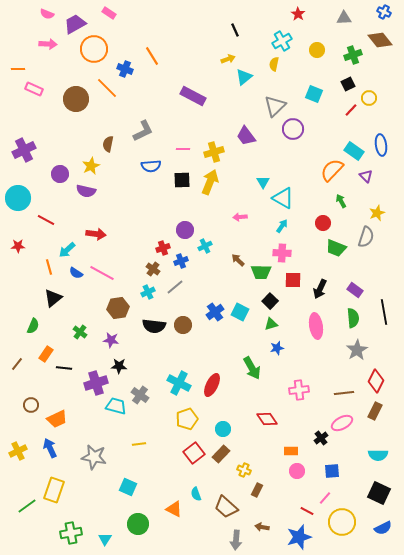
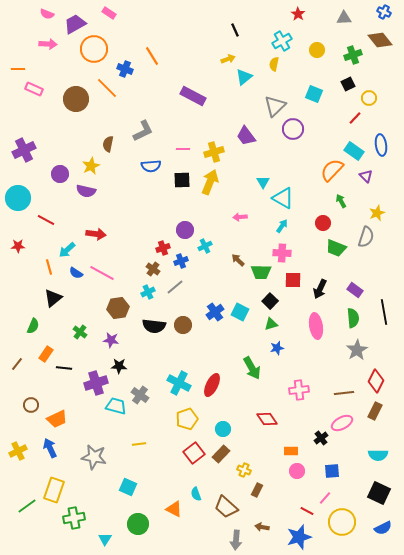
red line at (351, 110): moved 4 px right, 8 px down
green cross at (71, 533): moved 3 px right, 15 px up
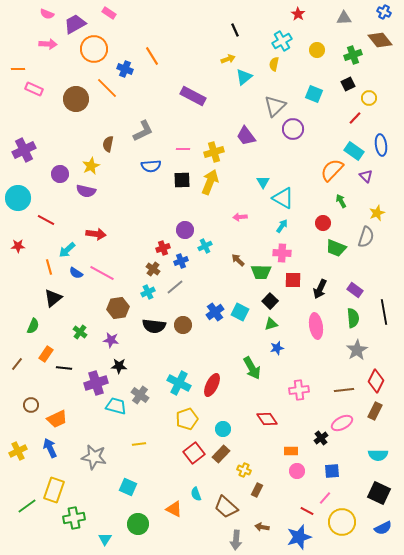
brown line at (344, 393): moved 3 px up
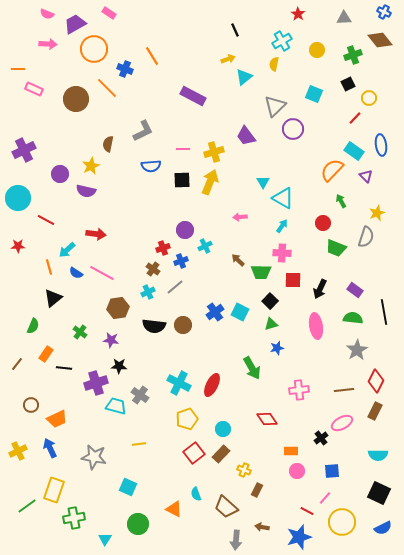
green semicircle at (353, 318): rotated 78 degrees counterclockwise
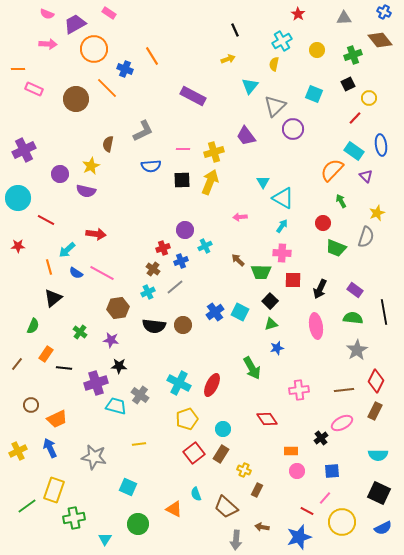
cyan triangle at (244, 77): moved 6 px right, 9 px down; rotated 12 degrees counterclockwise
brown rectangle at (221, 454): rotated 12 degrees counterclockwise
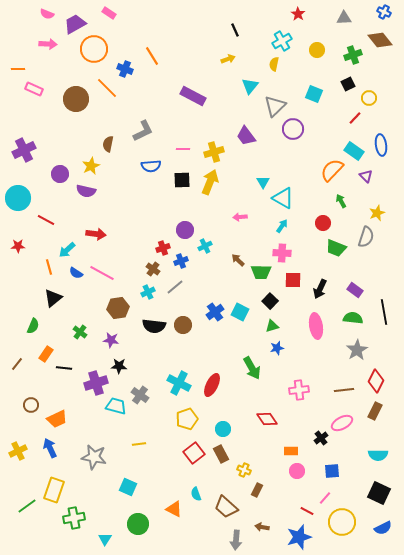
green triangle at (271, 324): moved 1 px right, 2 px down
brown rectangle at (221, 454): rotated 60 degrees counterclockwise
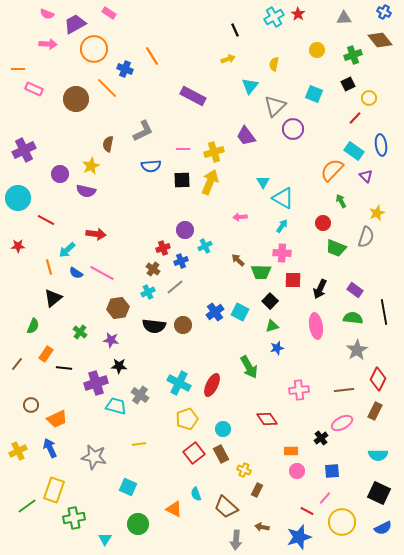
cyan cross at (282, 41): moved 8 px left, 24 px up
green arrow at (252, 368): moved 3 px left, 1 px up
red diamond at (376, 381): moved 2 px right, 2 px up
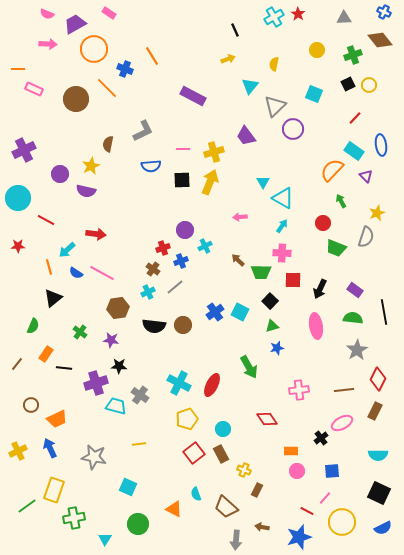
yellow circle at (369, 98): moved 13 px up
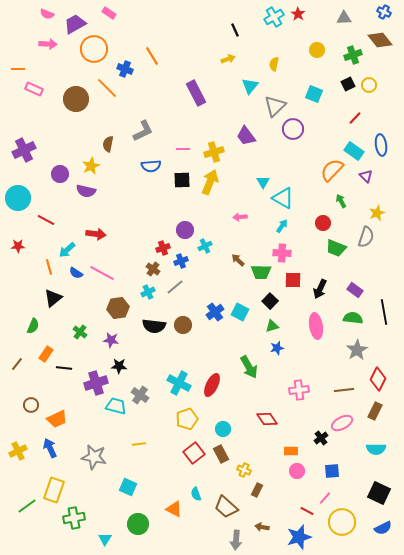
purple rectangle at (193, 96): moved 3 px right, 3 px up; rotated 35 degrees clockwise
cyan semicircle at (378, 455): moved 2 px left, 6 px up
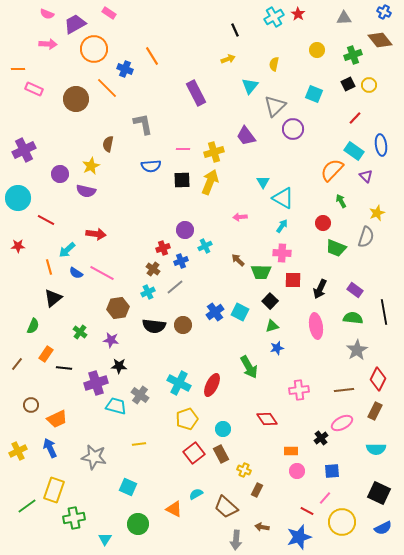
gray L-shape at (143, 131): moved 7 px up; rotated 75 degrees counterclockwise
cyan semicircle at (196, 494): rotated 80 degrees clockwise
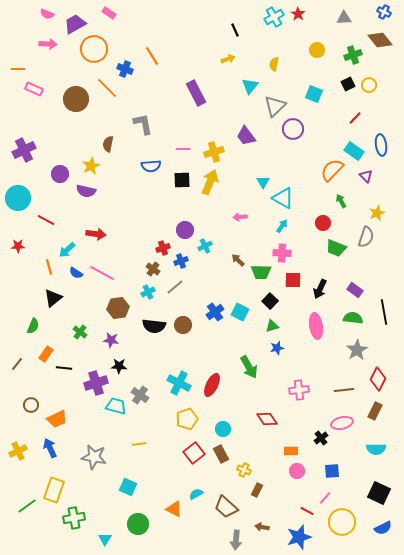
pink ellipse at (342, 423): rotated 15 degrees clockwise
